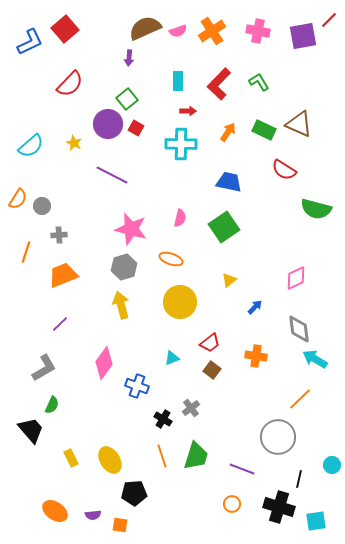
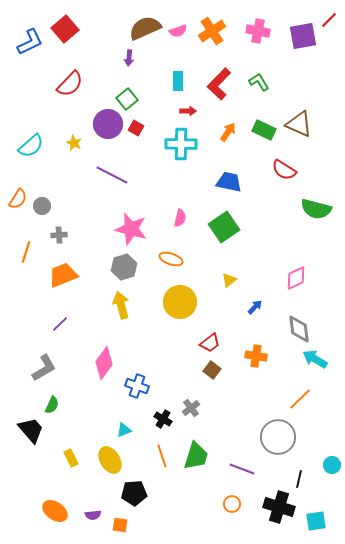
cyan triangle at (172, 358): moved 48 px left, 72 px down
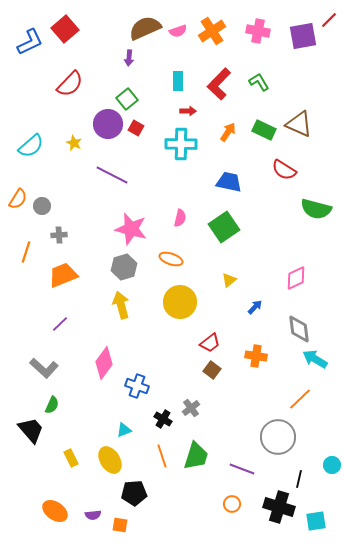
gray L-shape at (44, 368): rotated 72 degrees clockwise
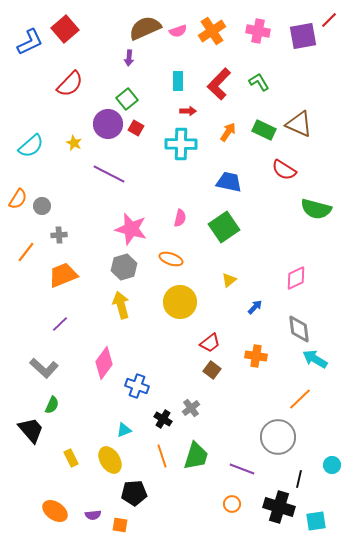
purple line at (112, 175): moved 3 px left, 1 px up
orange line at (26, 252): rotated 20 degrees clockwise
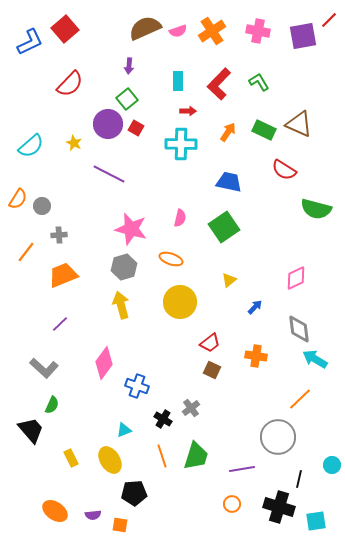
purple arrow at (129, 58): moved 8 px down
brown square at (212, 370): rotated 12 degrees counterclockwise
purple line at (242, 469): rotated 30 degrees counterclockwise
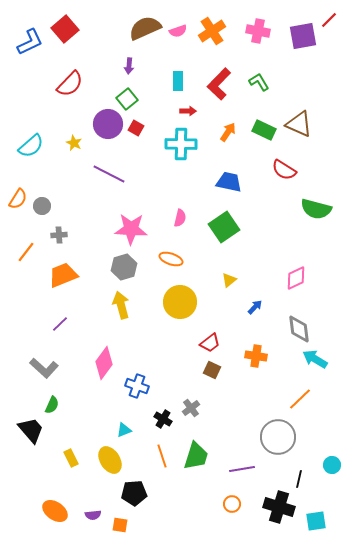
pink star at (131, 229): rotated 12 degrees counterclockwise
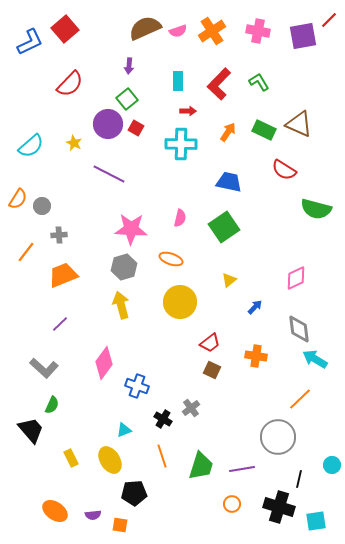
green trapezoid at (196, 456): moved 5 px right, 10 px down
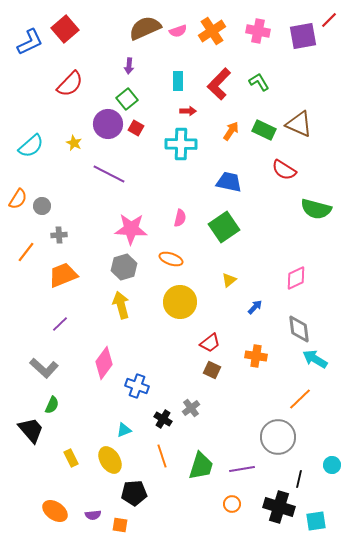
orange arrow at (228, 132): moved 3 px right, 1 px up
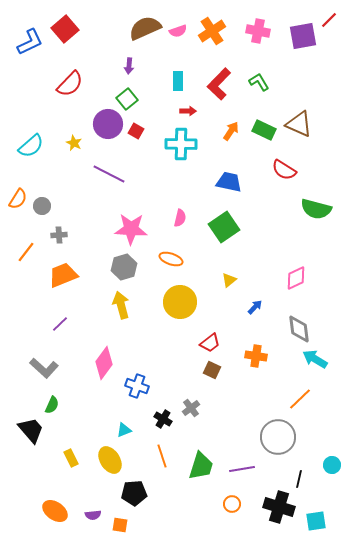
red square at (136, 128): moved 3 px down
